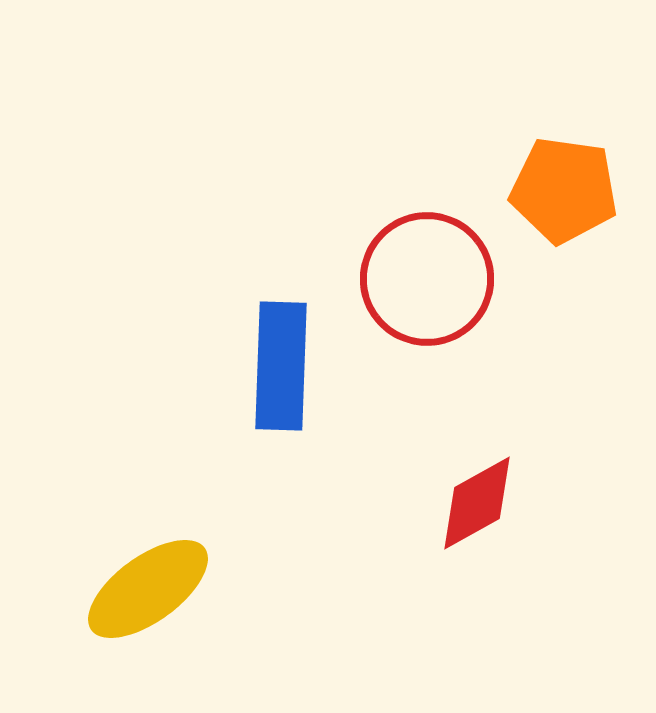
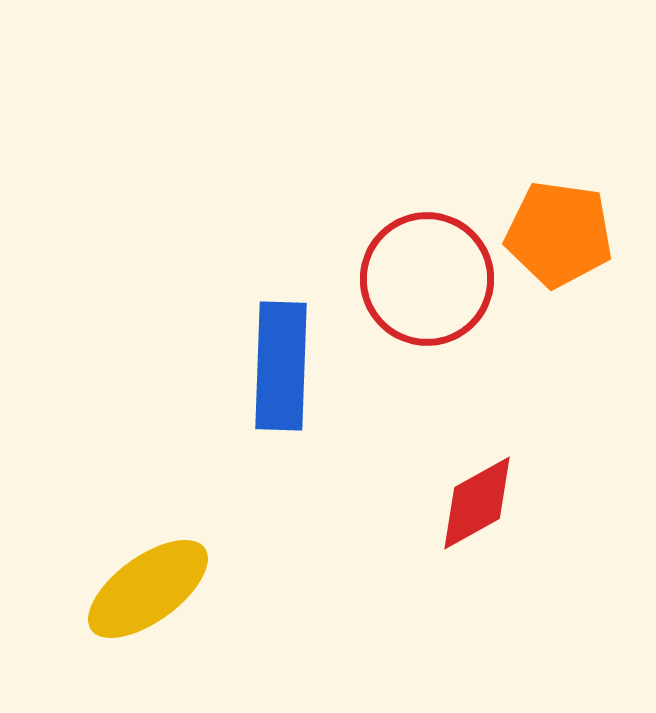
orange pentagon: moved 5 px left, 44 px down
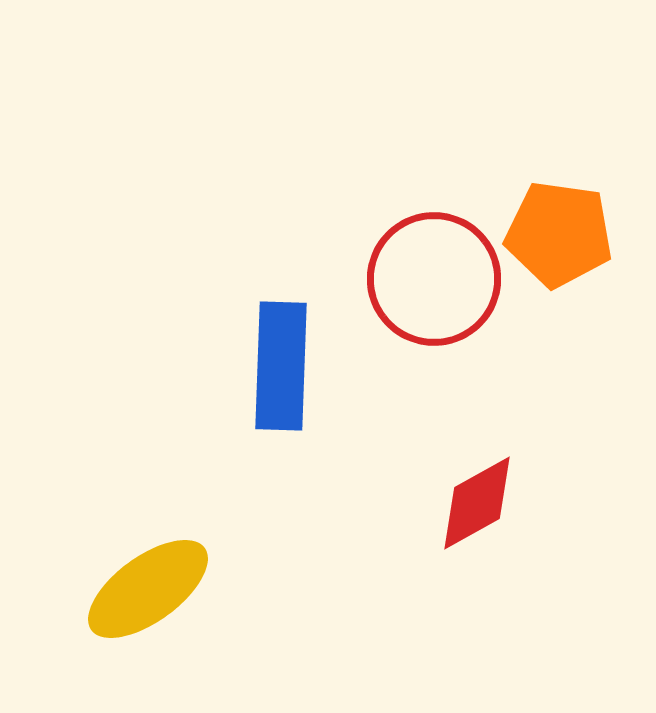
red circle: moved 7 px right
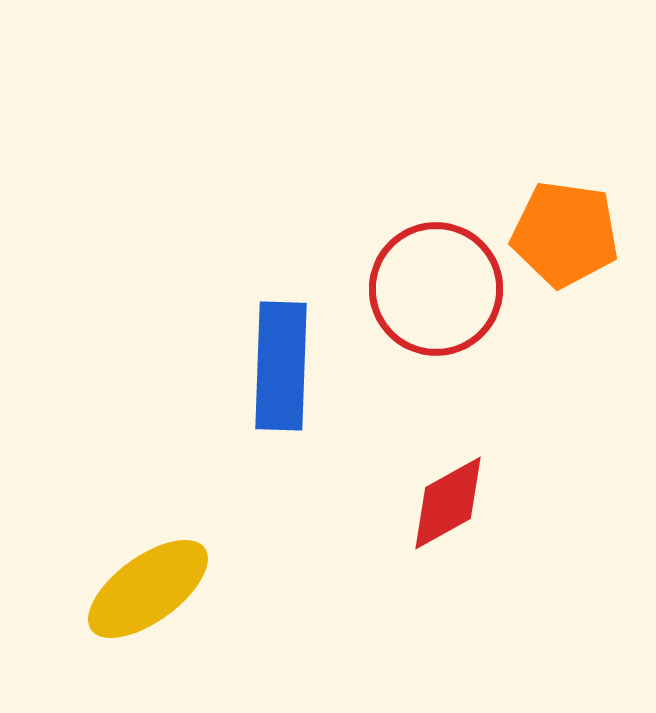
orange pentagon: moved 6 px right
red circle: moved 2 px right, 10 px down
red diamond: moved 29 px left
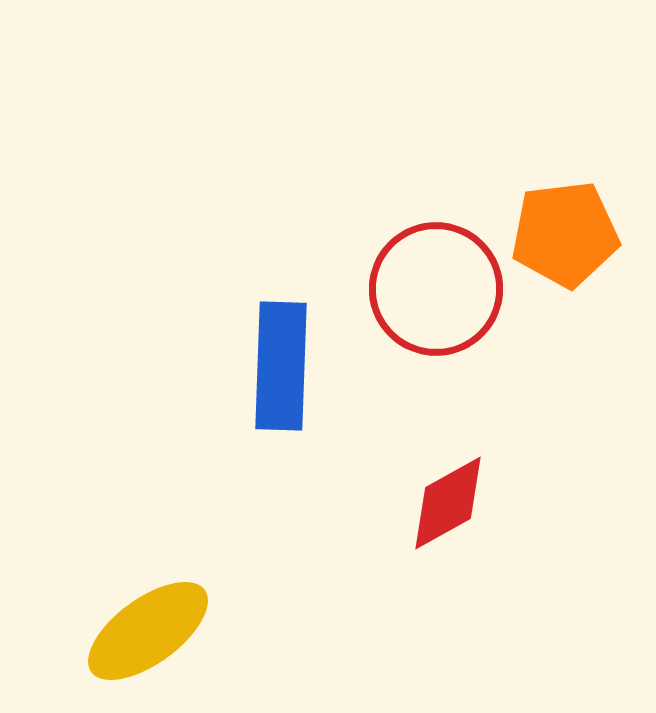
orange pentagon: rotated 15 degrees counterclockwise
yellow ellipse: moved 42 px down
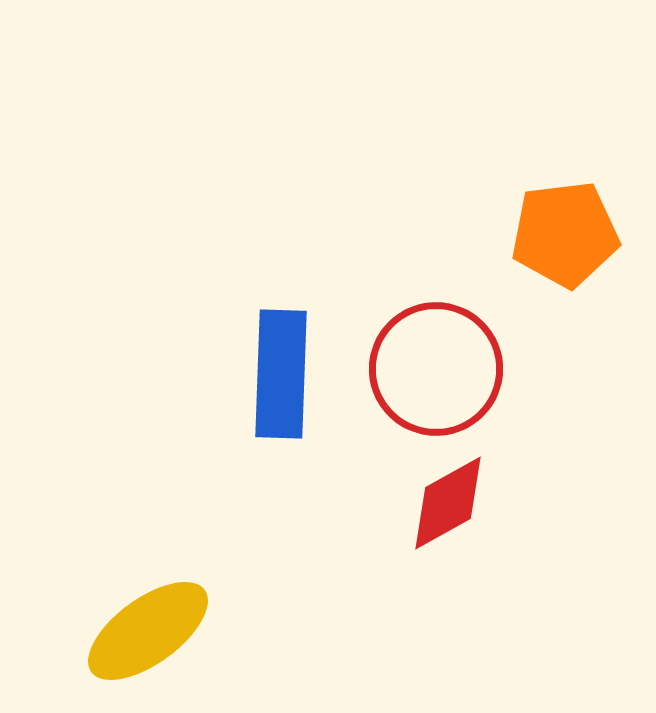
red circle: moved 80 px down
blue rectangle: moved 8 px down
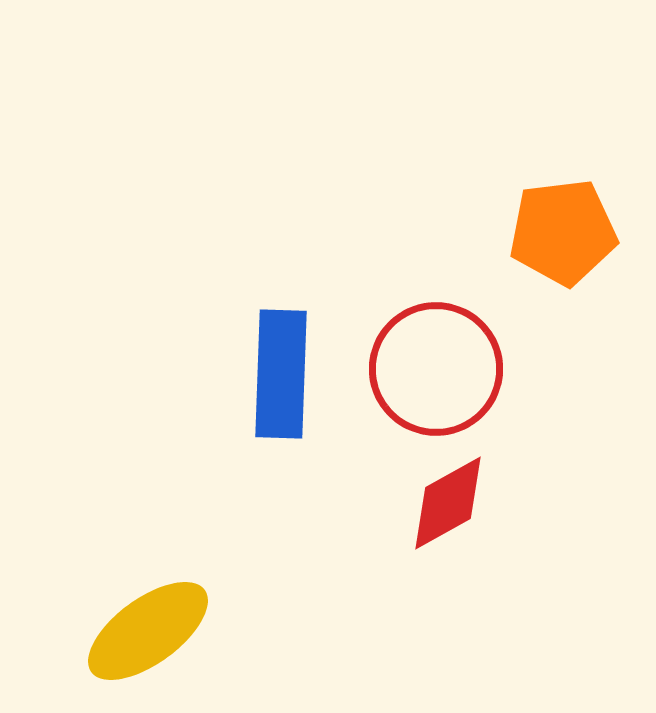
orange pentagon: moved 2 px left, 2 px up
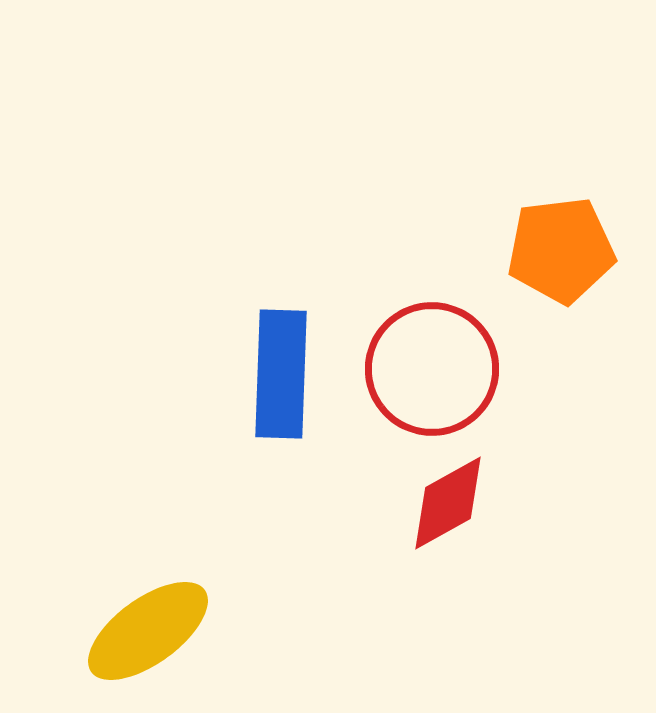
orange pentagon: moved 2 px left, 18 px down
red circle: moved 4 px left
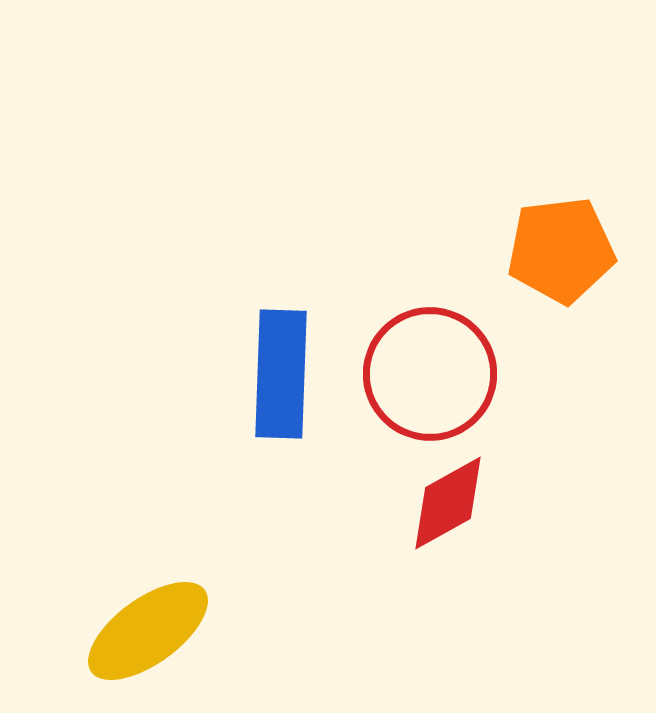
red circle: moved 2 px left, 5 px down
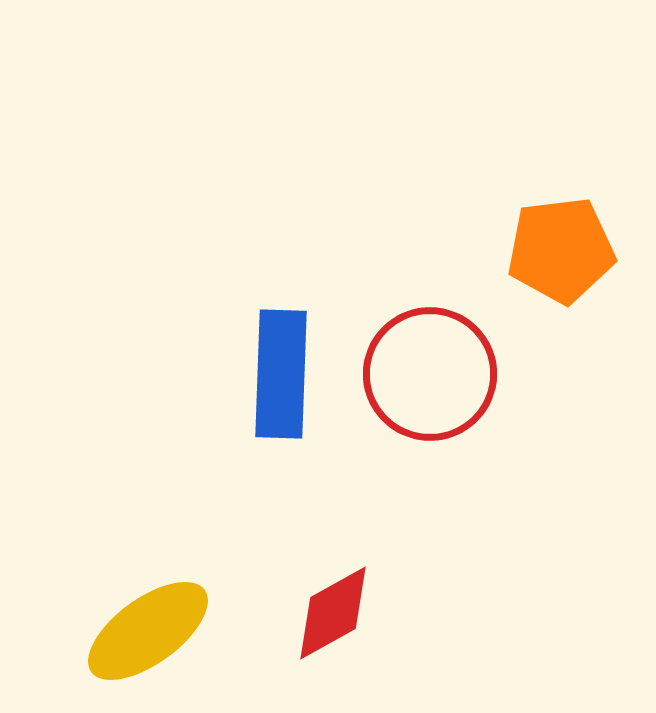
red diamond: moved 115 px left, 110 px down
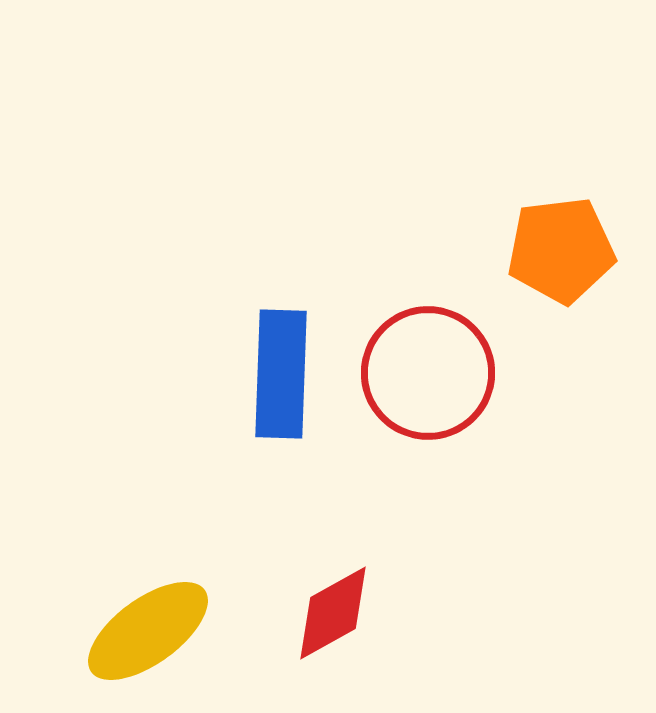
red circle: moved 2 px left, 1 px up
